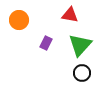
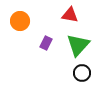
orange circle: moved 1 px right, 1 px down
green triangle: moved 2 px left
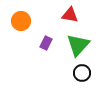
orange circle: moved 1 px right
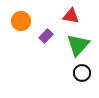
red triangle: moved 1 px right, 1 px down
purple rectangle: moved 7 px up; rotated 16 degrees clockwise
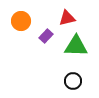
red triangle: moved 4 px left, 2 px down; rotated 24 degrees counterclockwise
green triangle: moved 2 px left, 1 px down; rotated 50 degrees clockwise
black circle: moved 9 px left, 8 px down
